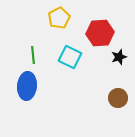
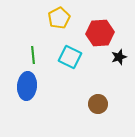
brown circle: moved 20 px left, 6 px down
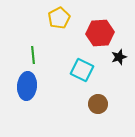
cyan square: moved 12 px right, 13 px down
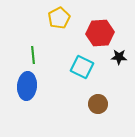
black star: rotated 21 degrees clockwise
cyan square: moved 3 px up
